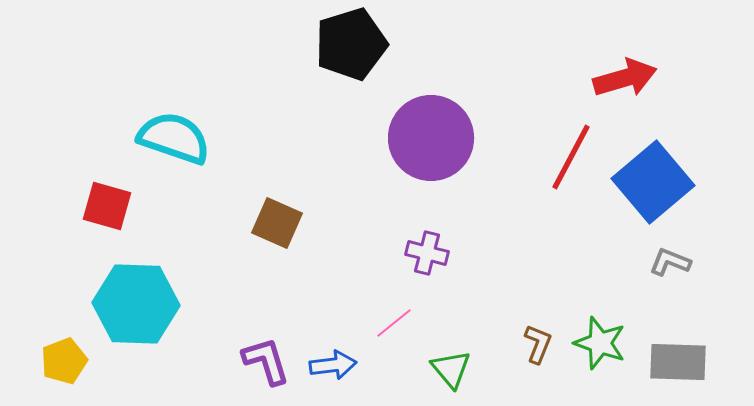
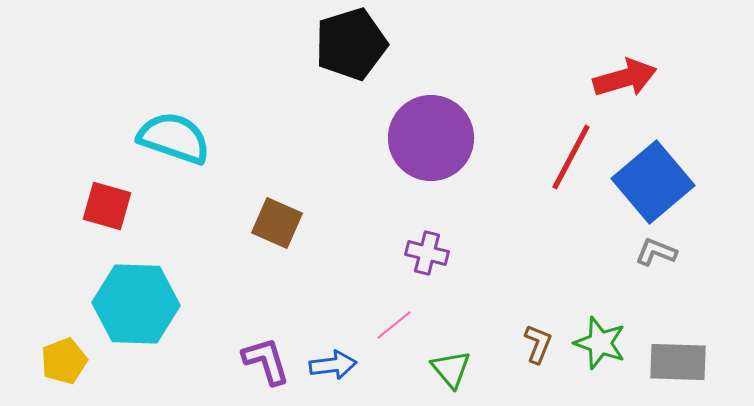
gray L-shape: moved 14 px left, 10 px up
pink line: moved 2 px down
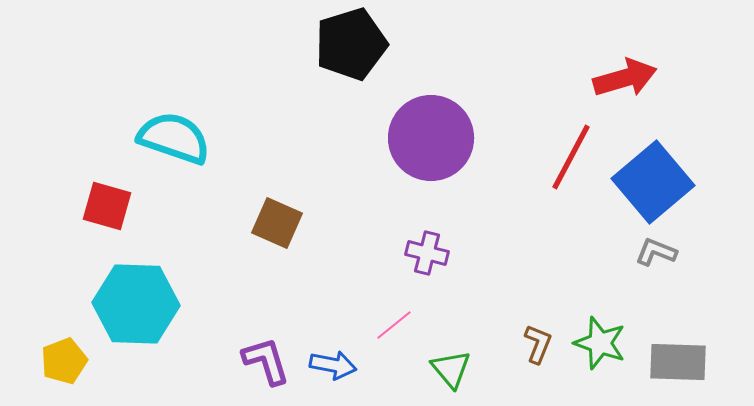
blue arrow: rotated 18 degrees clockwise
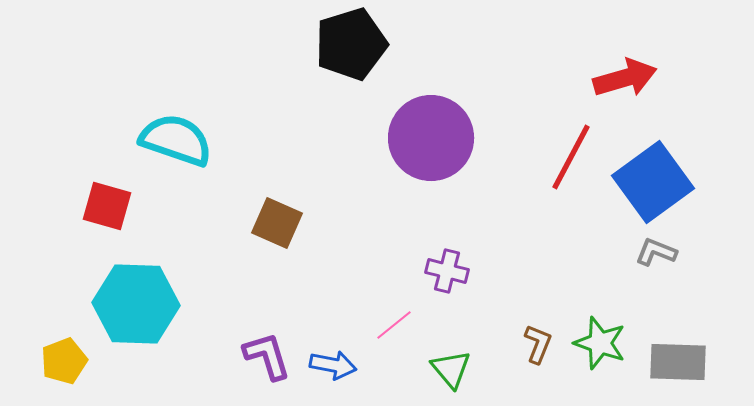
cyan semicircle: moved 2 px right, 2 px down
blue square: rotated 4 degrees clockwise
purple cross: moved 20 px right, 18 px down
purple L-shape: moved 1 px right, 5 px up
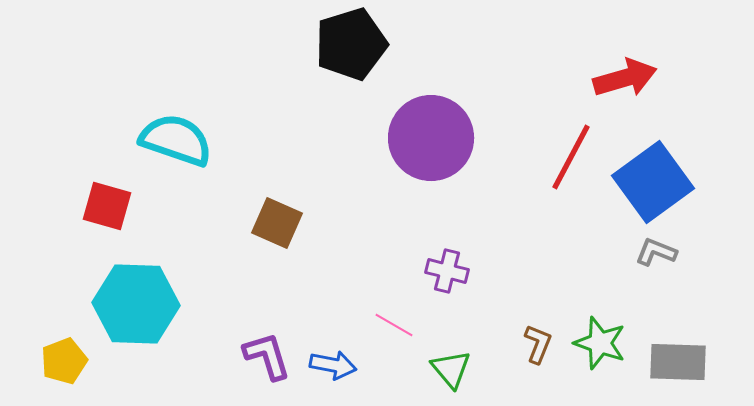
pink line: rotated 69 degrees clockwise
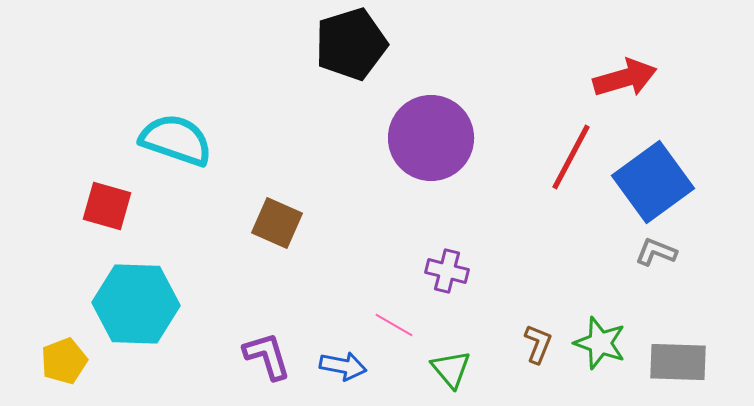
blue arrow: moved 10 px right, 1 px down
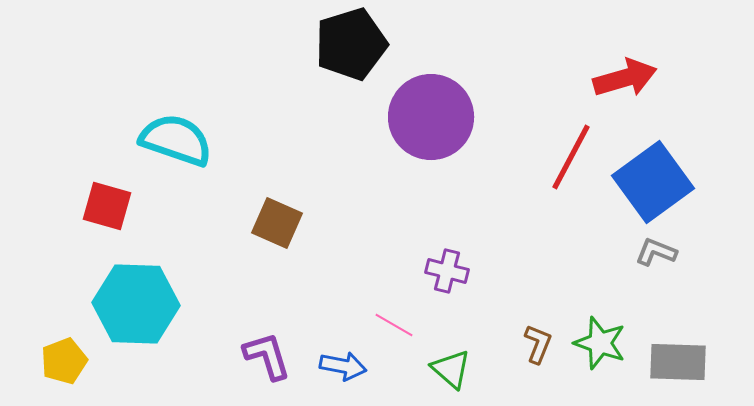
purple circle: moved 21 px up
green triangle: rotated 9 degrees counterclockwise
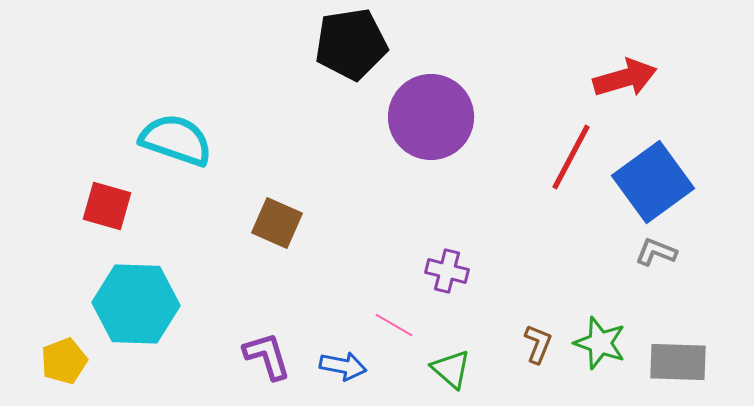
black pentagon: rotated 8 degrees clockwise
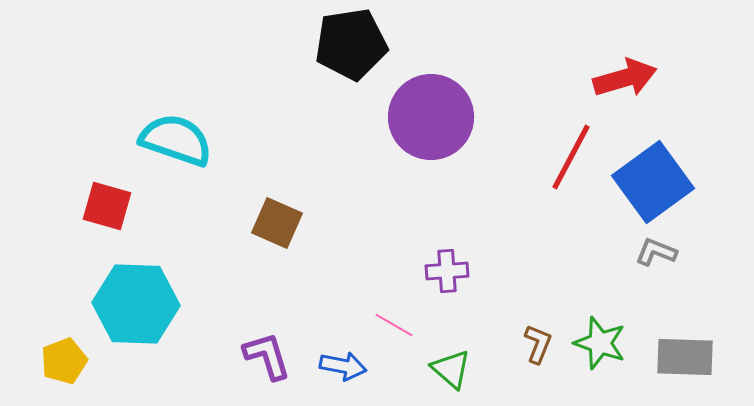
purple cross: rotated 18 degrees counterclockwise
gray rectangle: moved 7 px right, 5 px up
